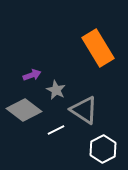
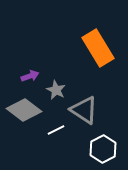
purple arrow: moved 2 px left, 1 px down
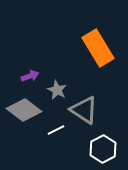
gray star: moved 1 px right
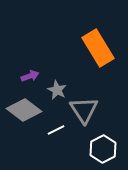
gray triangle: rotated 24 degrees clockwise
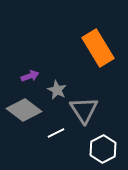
white line: moved 3 px down
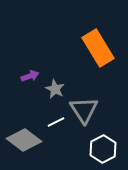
gray star: moved 2 px left, 1 px up
gray diamond: moved 30 px down
white line: moved 11 px up
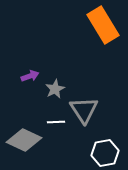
orange rectangle: moved 5 px right, 23 px up
gray star: rotated 18 degrees clockwise
white line: rotated 24 degrees clockwise
gray diamond: rotated 12 degrees counterclockwise
white hexagon: moved 2 px right, 4 px down; rotated 16 degrees clockwise
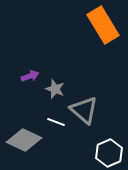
gray star: rotated 24 degrees counterclockwise
gray triangle: rotated 16 degrees counterclockwise
white line: rotated 24 degrees clockwise
white hexagon: moved 4 px right; rotated 12 degrees counterclockwise
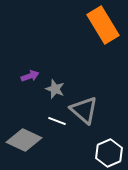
white line: moved 1 px right, 1 px up
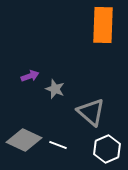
orange rectangle: rotated 33 degrees clockwise
gray triangle: moved 7 px right, 2 px down
white line: moved 1 px right, 24 px down
white hexagon: moved 2 px left, 4 px up
